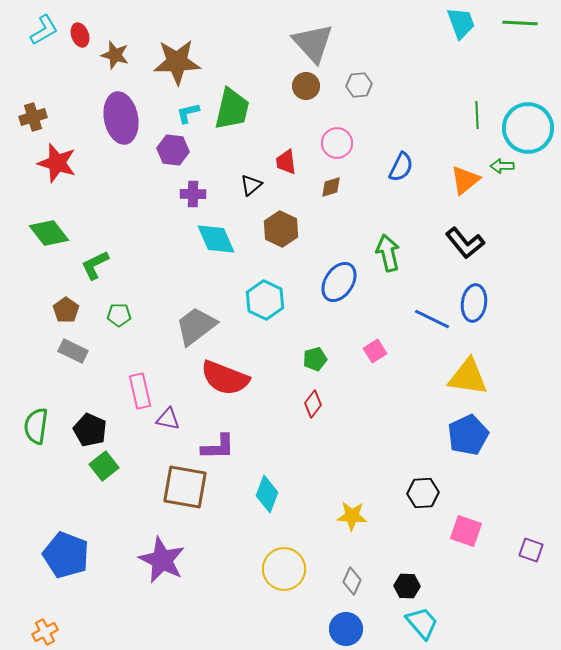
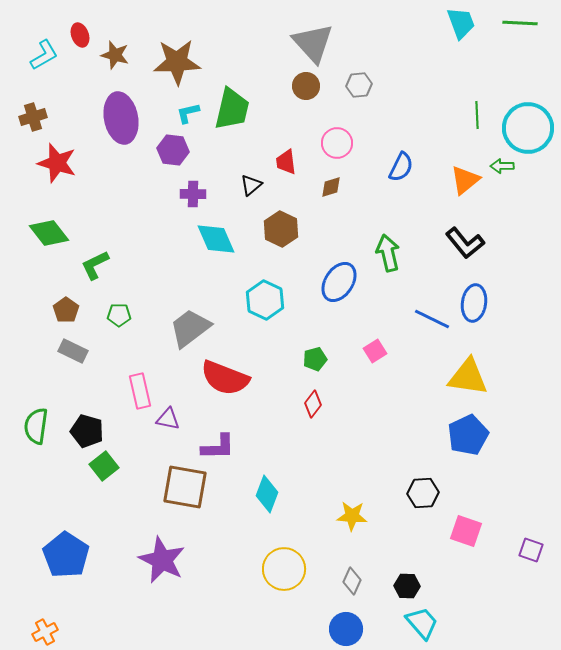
cyan L-shape at (44, 30): moved 25 px down
gray trapezoid at (196, 326): moved 6 px left, 2 px down
black pentagon at (90, 430): moved 3 px left, 1 px down; rotated 8 degrees counterclockwise
blue pentagon at (66, 555): rotated 12 degrees clockwise
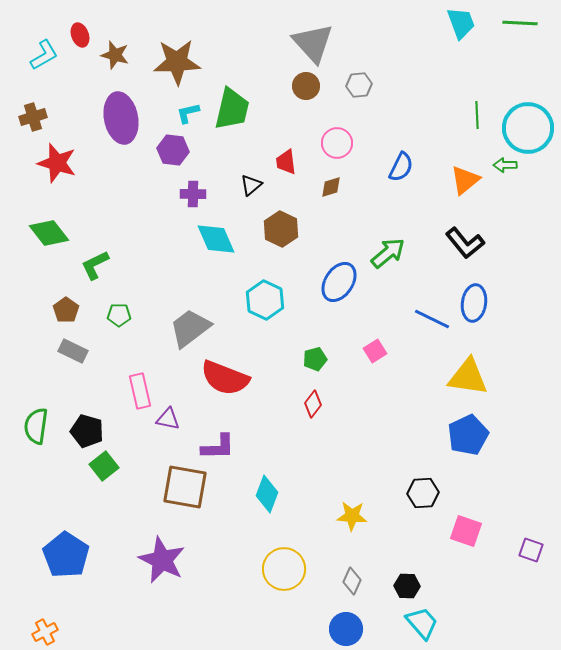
green arrow at (502, 166): moved 3 px right, 1 px up
green arrow at (388, 253): rotated 63 degrees clockwise
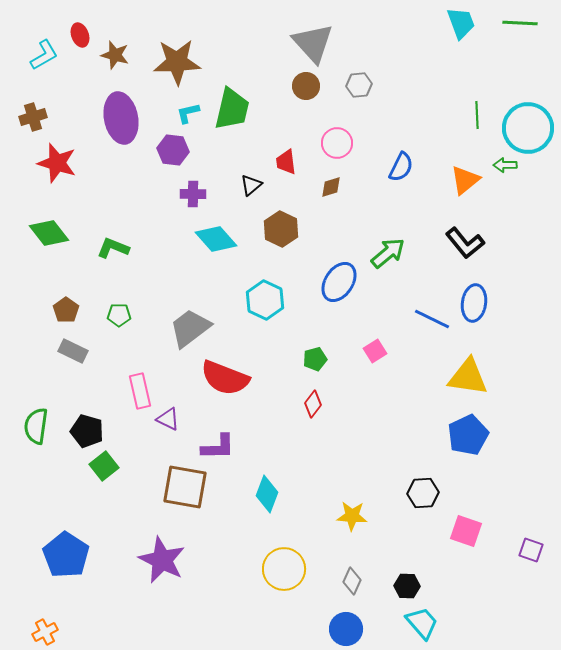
cyan diamond at (216, 239): rotated 18 degrees counterclockwise
green L-shape at (95, 265): moved 18 px right, 17 px up; rotated 48 degrees clockwise
purple triangle at (168, 419): rotated 15 degrees clockwise
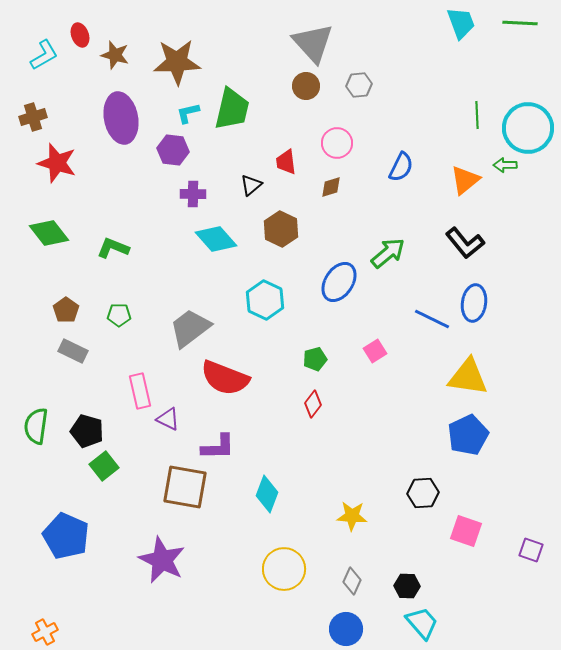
blue pentagon at (66, 555): moved 19 px up; rotated 9 degrees counterclockwise
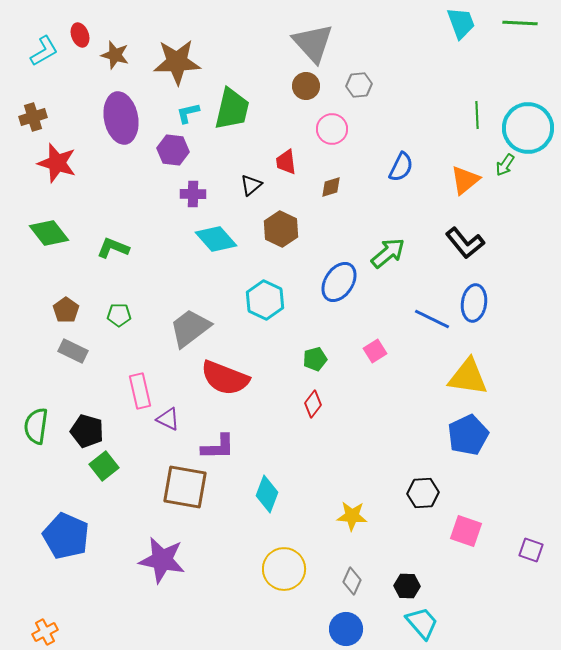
cyan L-shape at (44, 55): moved 4 px up
pink circle at (337, 143): moved 5 px left, 14 px up
green arrow at (505, 165): rotated 55 degrees counterclockwise
purple star at (162, 560): rotated 15 degrees counterclockwise
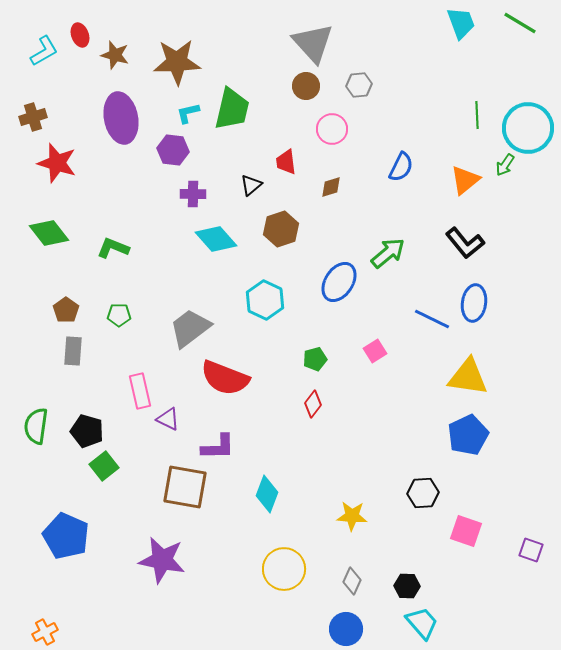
green line at (520, 23): rotated 28 degrees clockwise
brown hexagon at (281, 229): rotated 16 degrees clockwise
gray rectangle at (73, 351): rotated 68 degrees clockwise
